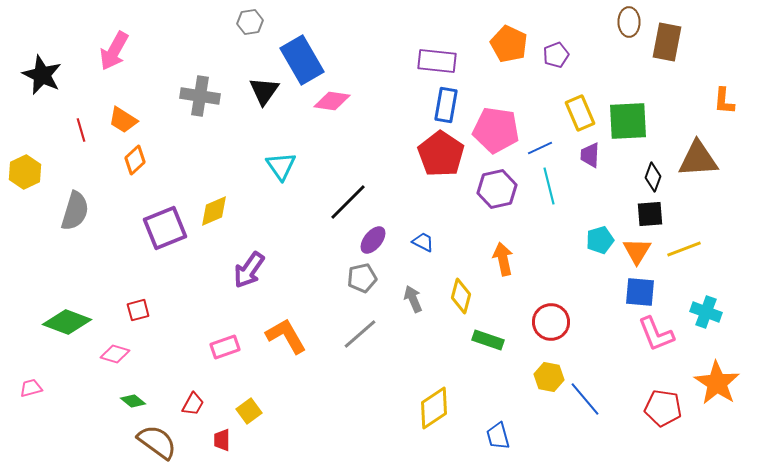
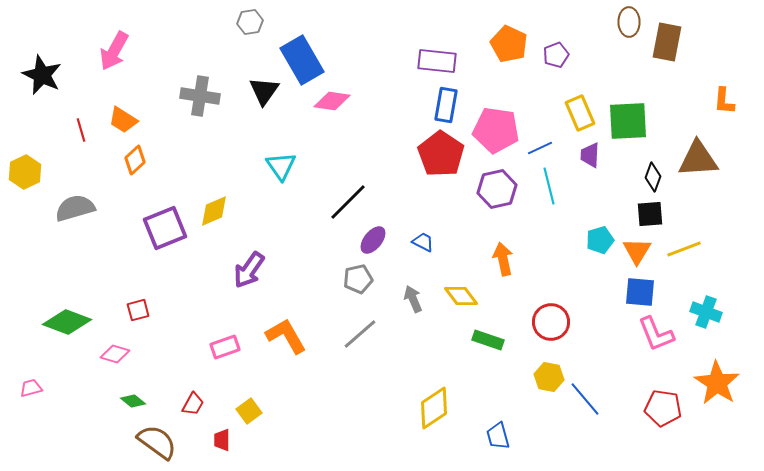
gray semicircle at (75, 211): moved 3 px up; rotated 123 degrees counterclockwise
gray pentagon at (362, 278): moved 4 px left, 1 px down
yellow diamond at (461, 296): rotated 52 degrees counterclockwise
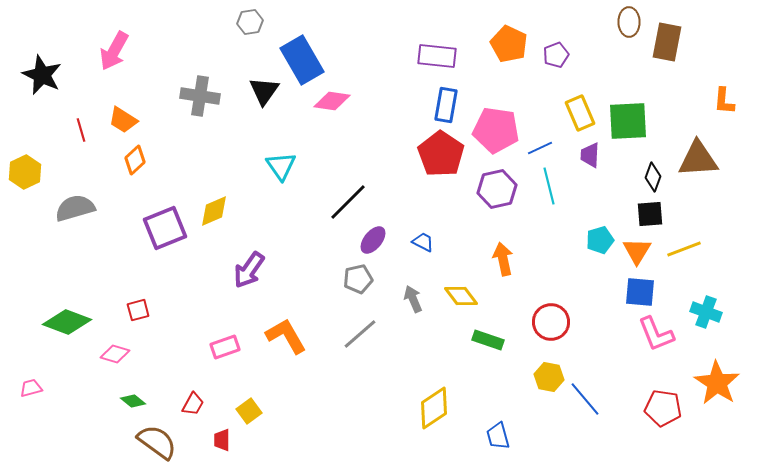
purple rectangle at (437, 61): moved 5 px up
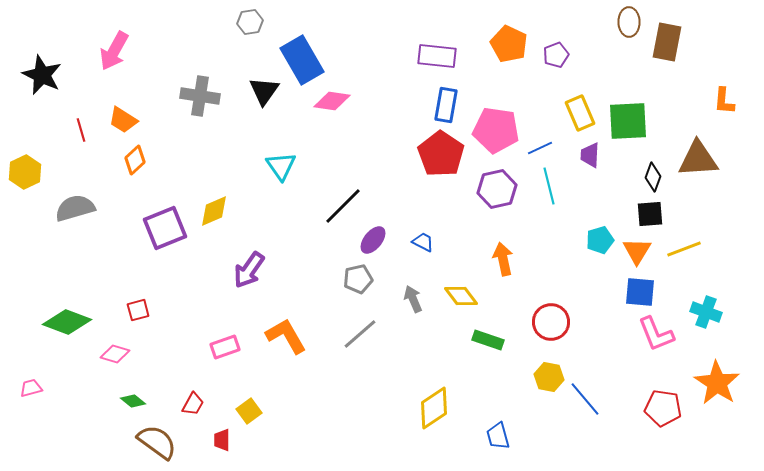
black line at (348, 202): moved 5 px left, 4 px down
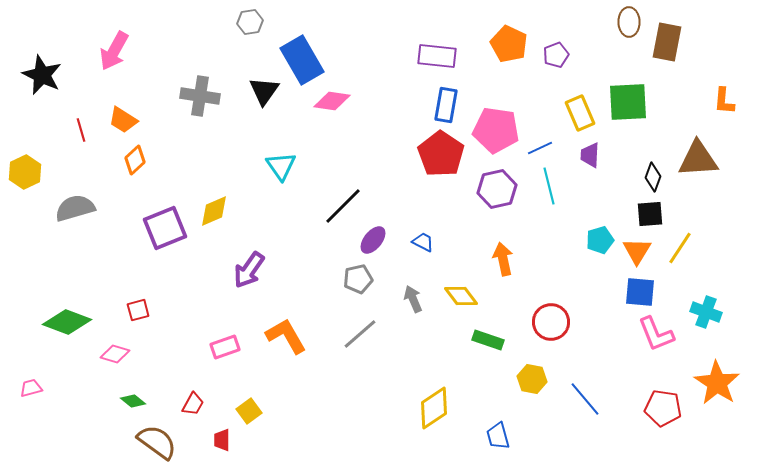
green square at (628, 121): moved 19 px up
yellow line at (684, 249): moved 4 px left, 1 px up; rotated 36 degrees counterclockwise
yellow hexagon at (549, 377): moved 17 px left, 2 px down
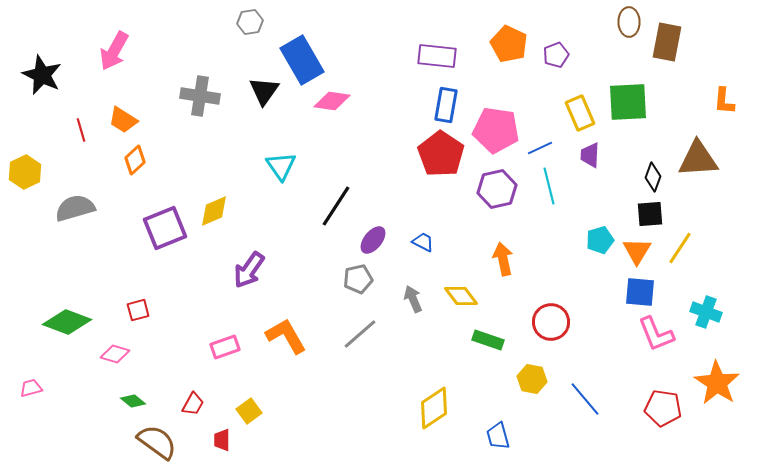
black line at (343, 206): moved 7 px left; rotated 12 degrees counterclockwise
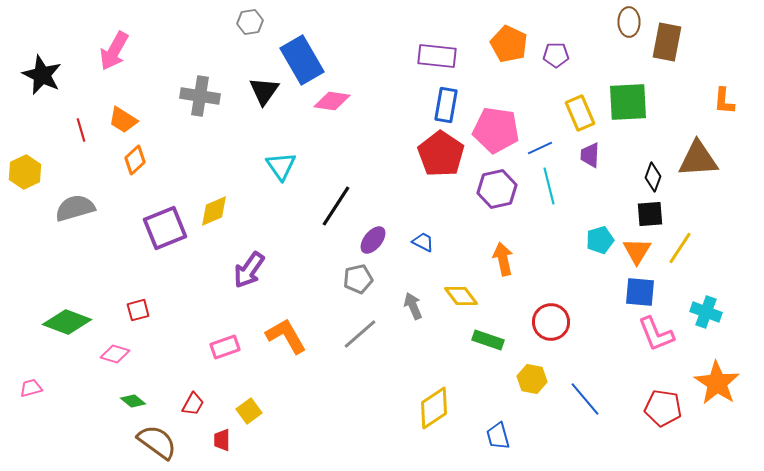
purple pentagon at (556, 55): rotated 20 degrees clockwise
gray arrow at (413, 299): moved 7 px down
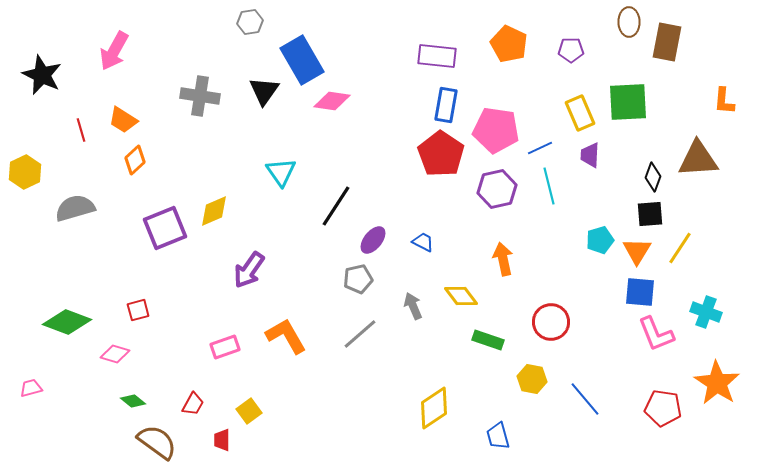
purple pentagon at (556, 55): moved 15 px right, 5 px up
cyan triangle at (281, 166): moved 6 px down
